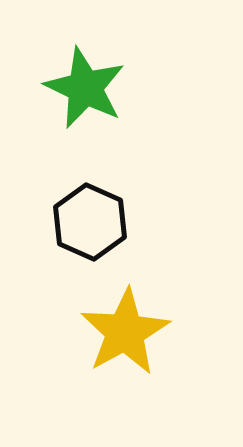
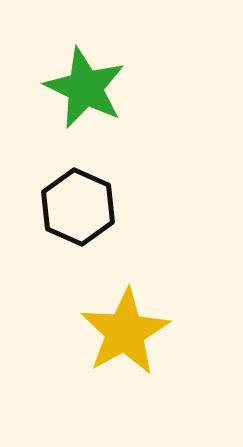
black hexagon: moved 12 px left, 15 px up
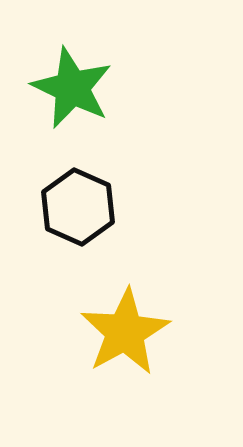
green star: moved 13 px left
